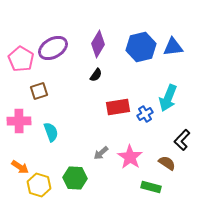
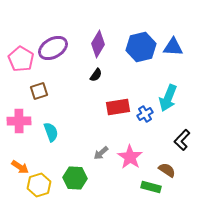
blue triangle: rotated 10 degrees clockwise
brown semicircle: moved 7 px down
yellow hexagon: rotated 25 degrees clockwise
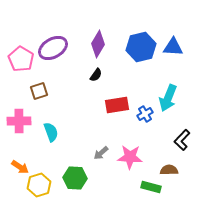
red rectangle: moved 1 px left, 2 px up
pink star: rotated 30 degrees counterclockwise
brown semicircle: moved 2 px right; rotated 36 degrees counterclockwise
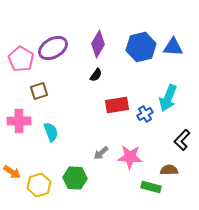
orange arrow: moved 8 px left, 5 px down
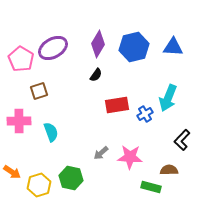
blue hexagon: moved 7 px left
green hexagon: moved 4 px left; rotated 10 degrees clockwise
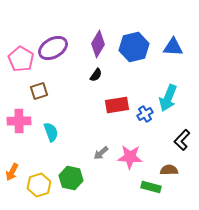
orange arrow: rotated 84 degrees clockwise
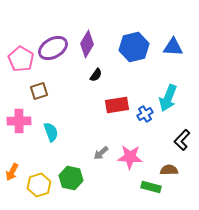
purple diamond: moved 11 px left
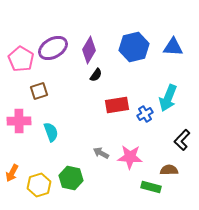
purple diamond: moved 2 px right, 6 px down
gray arrow: rotated 70 degrees clockwise
orange arrow: moved 1 px down
